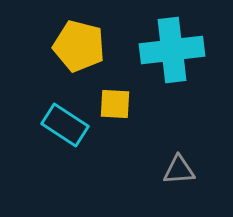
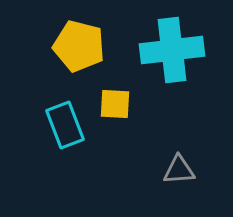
cyan rectangle: rotated 36 degrees clockwise
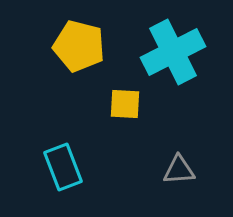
cyan cross: moved 1 px right, 2 px down; rotated 20 degrees counterclockwise
yellow square: moved 10 px right
cyan rectangle: moved 2 px left, 42 px down
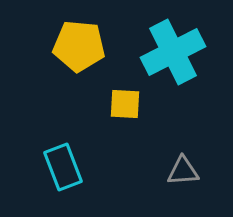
yellow pentagon: rotated 9 degrees counterclockwise
gray triangle: moved 4 px right, 1 px down
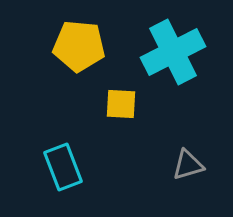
yellow square: moved 4 px left
gray triangle: moved 5 px right, 6 px up; rotated 12 degrees counterclockwise
